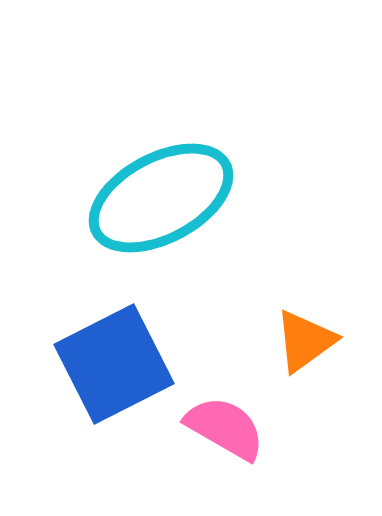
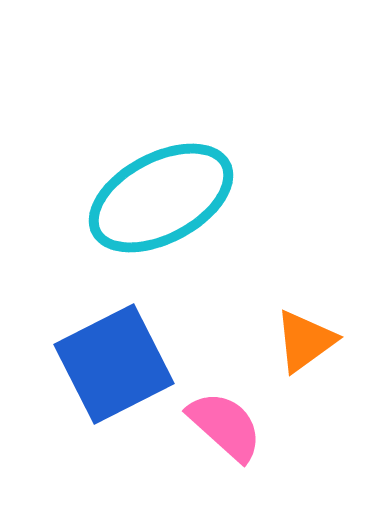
pink semicircle: moved 2 px up; rotated 12 degrees clockwise
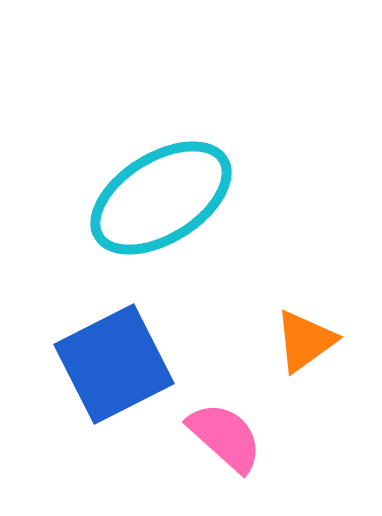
cyan ellipse: rotated 4 degrees counterclockwise
pink semicircle: moved 11 px down
